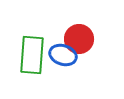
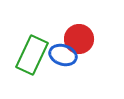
green rectangle: rotated 21 degrees clockwise
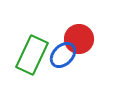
blue ellipse: rotated 64 degrees counterclockwise
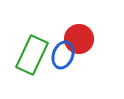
blue ellipse: rotated 24 degrees counterclockwise
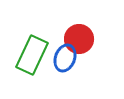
blue ellipse: moved 2 px right, 3 px down
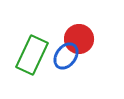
blue ellipse: moved 1 px right, 2 px up; rotated 16 degrees clockwise
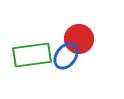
green rectangle: rotated 57 degrees clockwise
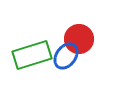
green rectangle: rotated 9 degrees counterclockwise
